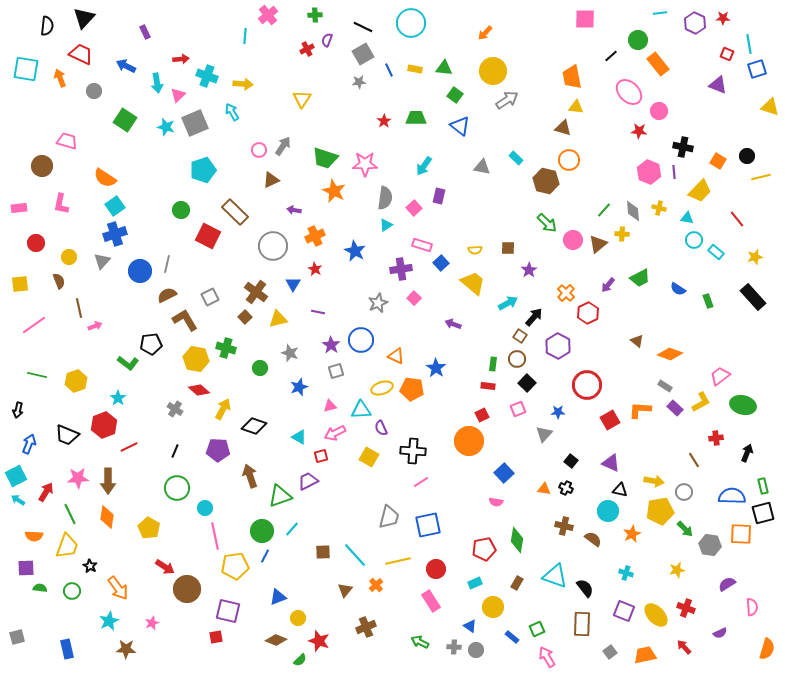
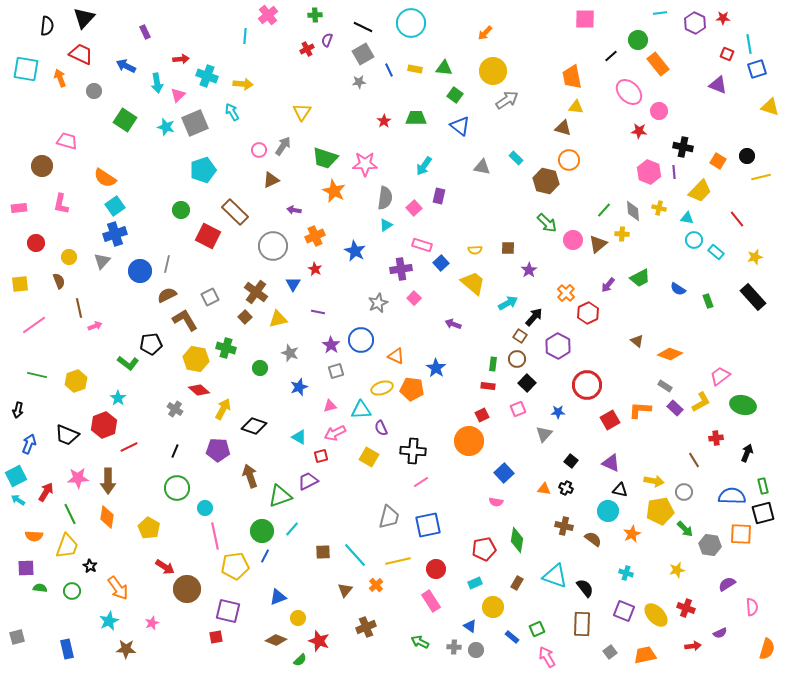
yellow triangle at (302, 99): moved 13 px down
red arrow at (684, 647): moved 9 px right, 1 px up; rotated 126 degrees clockwise
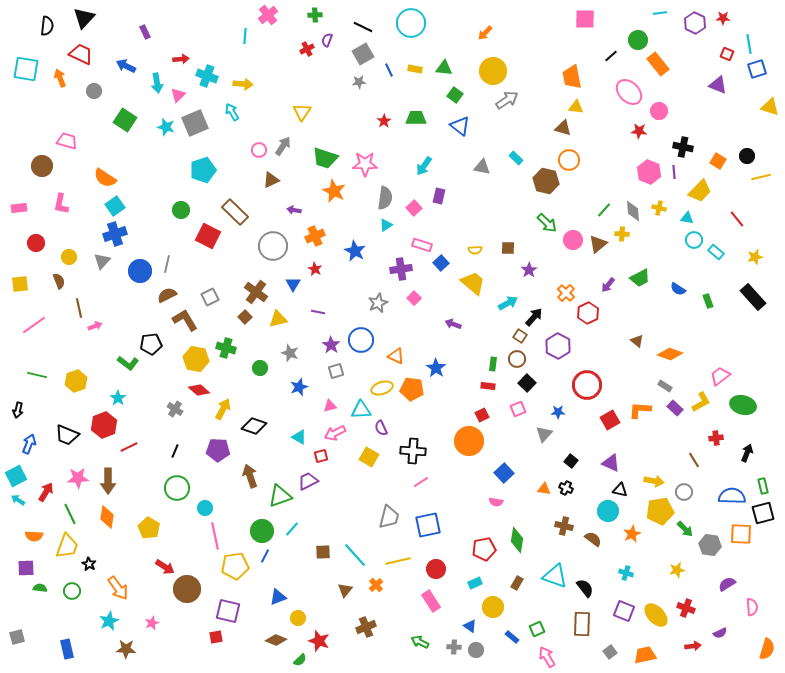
black star at (90, 566): moved 1 px left, 2 px up
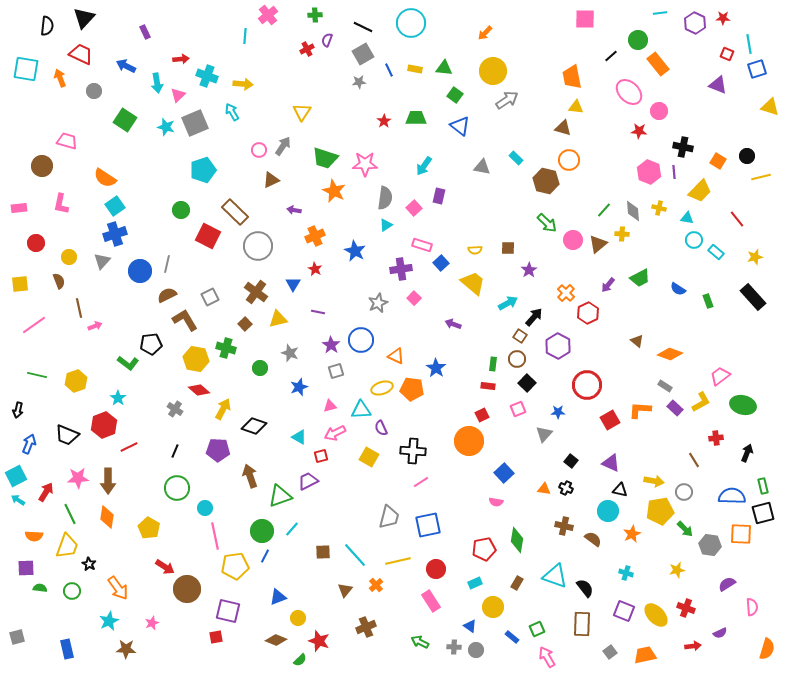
gray circle at (273, 246): moved 15 px left
brown square at (245, 317): moved 7 px down
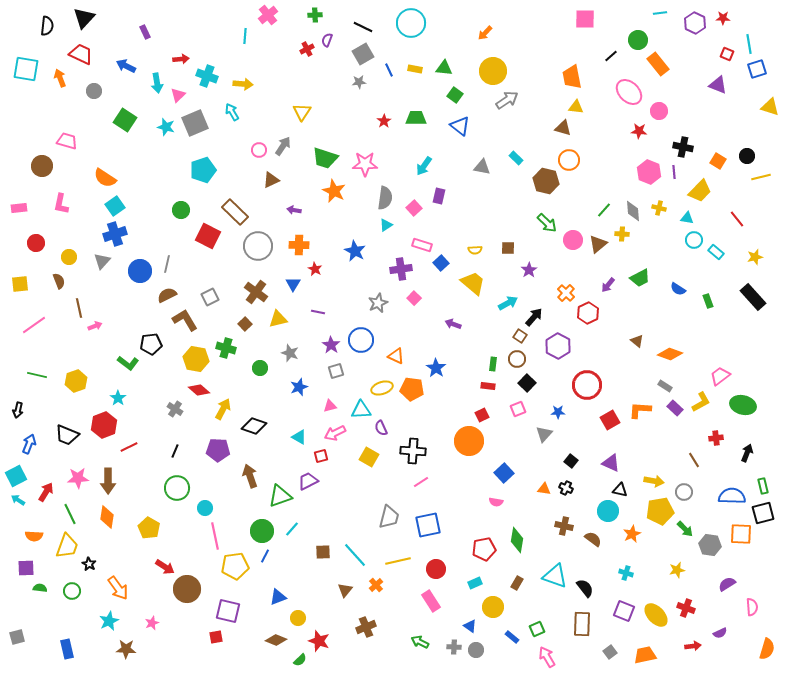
orange cross at (315, 236): moved 16 px left, 9 px down; rotated 24 degrees clockwise
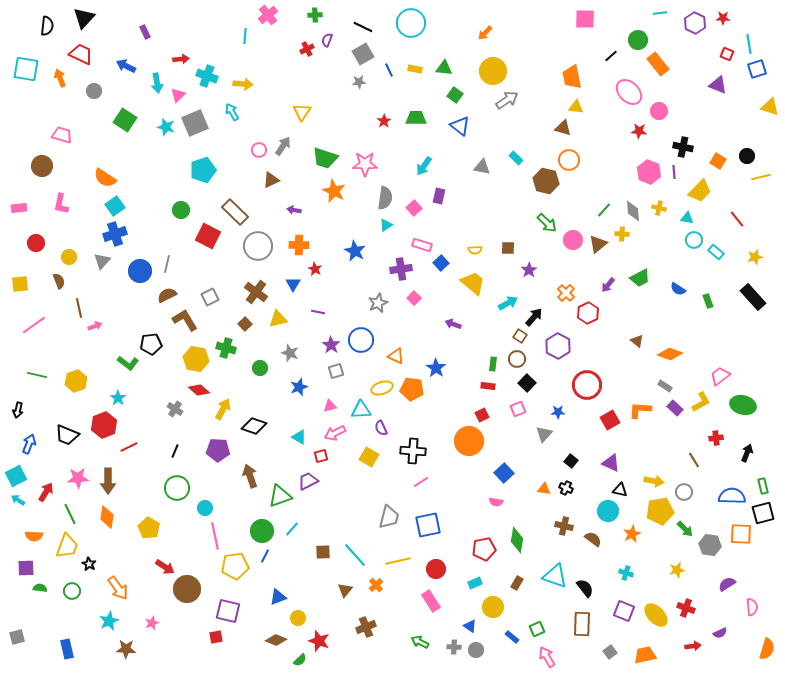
pink trapezoid at (67, 141): moved 5 px left, 6 px up
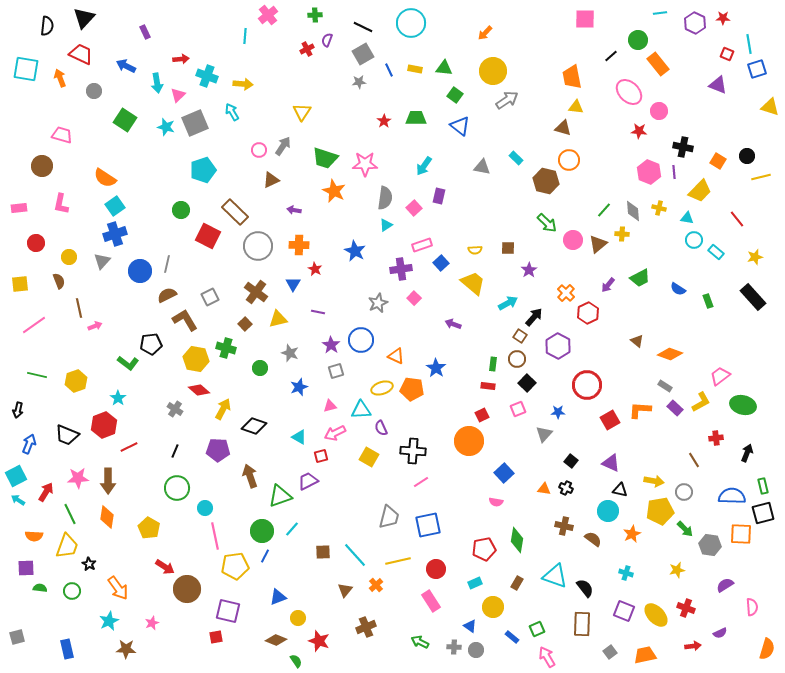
pink rectangle at (422, 245): rotated 36 degrees counterclockwise
purple semicircle at (727, 584): moved 2 px left, 1 px down
green semicircle at (300, 660): moved 4 px left, 1 px down; rotated 80 degrees counterclockwise
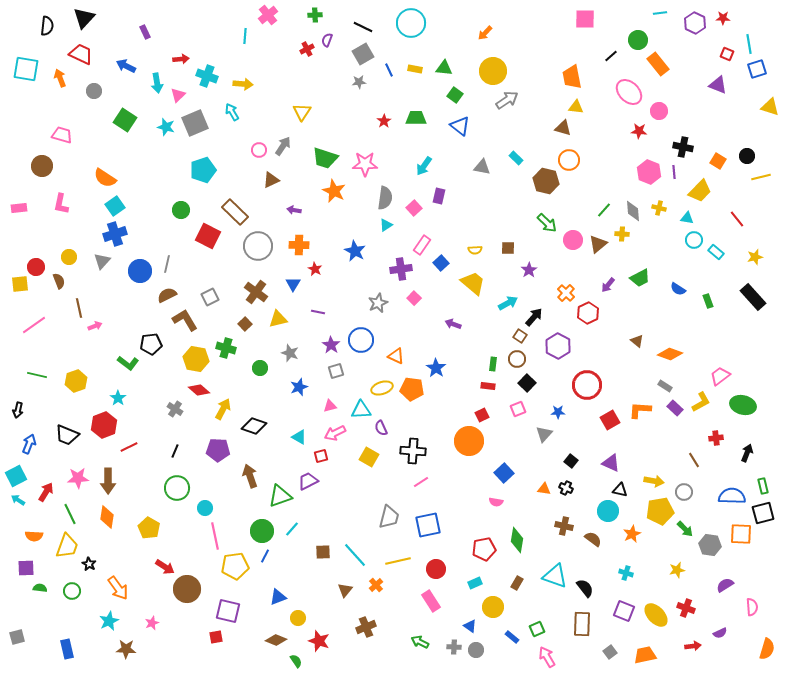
red circle at (36, 243): moved 24 px down
pink rectangle at (422, 245): rotated 36 degrees counterclockwise
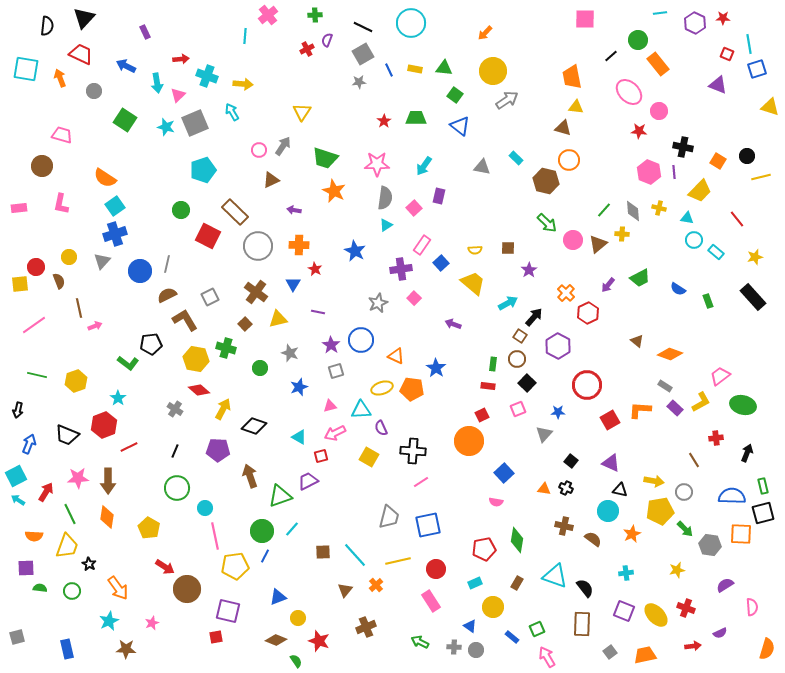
pink star at (365, 164): moved 12 px right
cyan cross at (626, 573): rotated 24 degrees counterclockwise
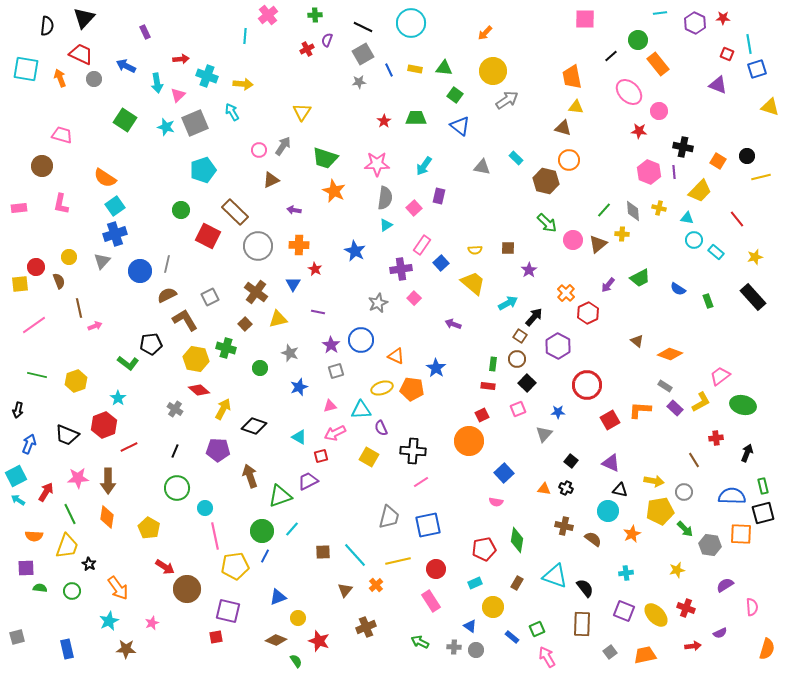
gray circle at (94, 91): moved 12 px up
